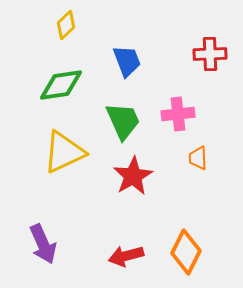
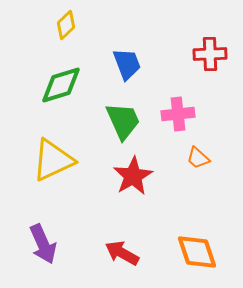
blue trapezoid: moved 3 px down
green diamond: rotated 9 degrees counterclockwise
yellow triangle: moved 11 px left, 8 px down
orange trapezoid: rotated 45 degrees counterclockwise
orange diamond: moved 11 px right; rotated 45 degrees counterclockwise
red arrow: moved 4 px left, 3 px up; rotated 44 degrees clockwise
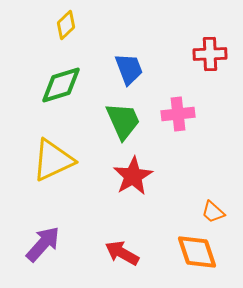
blue trapezoid: moved 2 px right, 5 px down
orange trapezoid: moved 15 px right, 54 px down
purple arrow: rotated 114 degrees counterclockwise
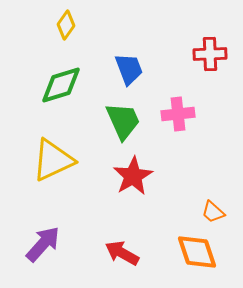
yellow diamond: rotated 12 degrees counterclockwise
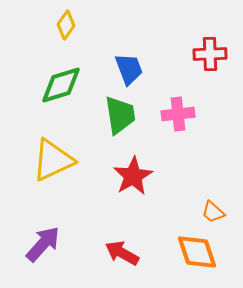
green trapezoid: moved 3 px left, 6 px up; rotated 15 degrees clockwise
